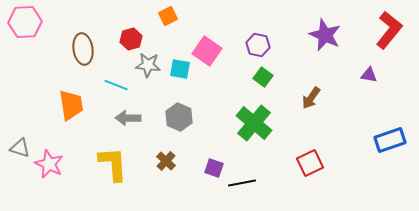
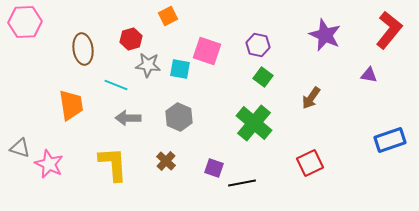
pink square: rotated 16 degrees counterclockwise
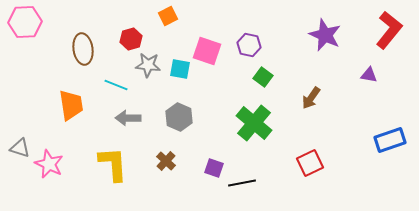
purple hexagon: moved 9 px left
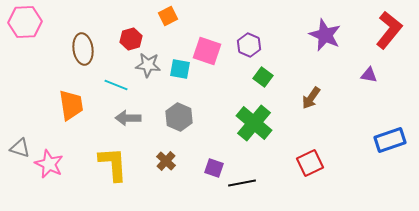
purple hexagon: rotated 10 degrees clockwise
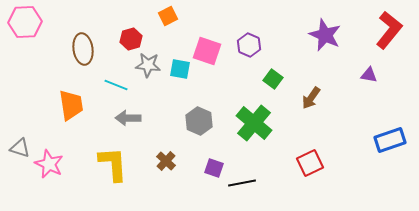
green square: moved 10 px right, 2 px down
gray hexagon: moved 20 px right, 4 px down
